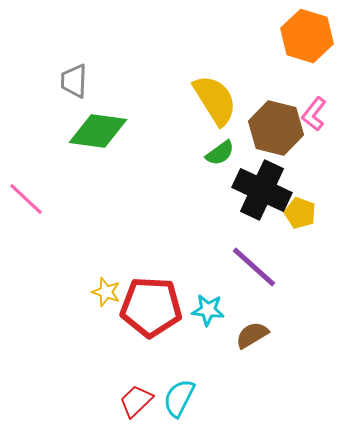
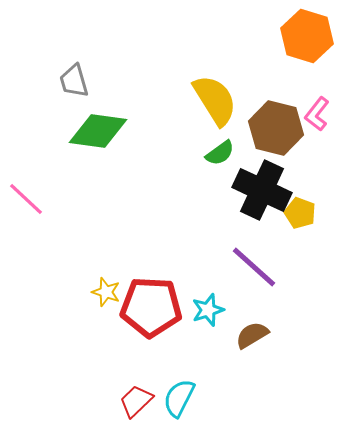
gray trapezoid: rotated 18 degrees counterclockwise
pink L-shape: moved 3 px right
cyan star: rotated 24 degrees counterclockwise
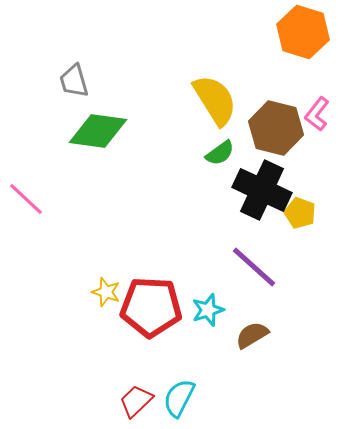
orange hexagon: moved 4 px left, 4 px up
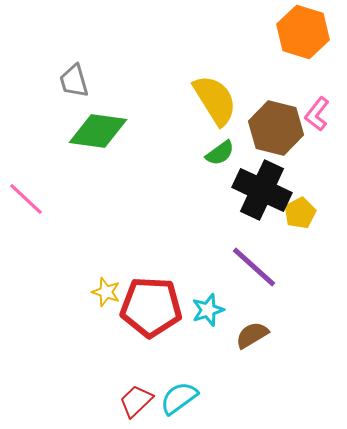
yellow pentagon: rotated 24 degrees clockwise
cyan semicircle: rotated 27 degrees clockwise
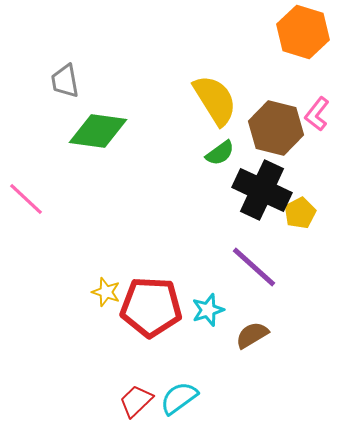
gray trapezoid: moved 9 px left; rotated 6 degrees clockwise
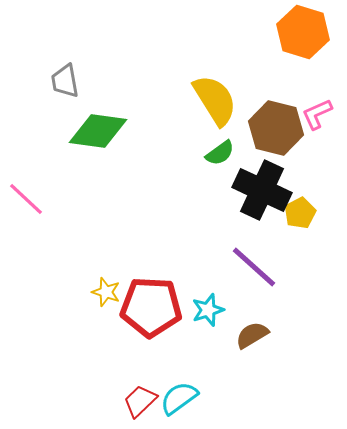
pink L-shape: rotated 28 degrees clockwise
red trapezoid: moved 4 px right
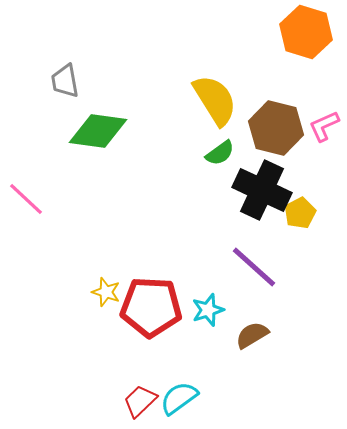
orange hexagon: moved 3 px right
pink L-shape: moved 7 px right, 12 px down
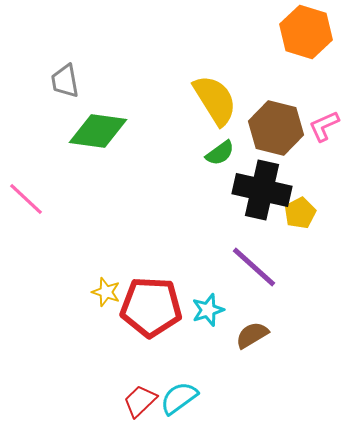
black cross: rotated 12 degrees counterclockwise
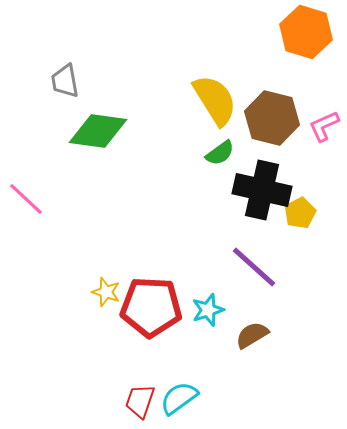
brown hexagon: moved 4 px left, 10 px up
red trapezoid: rotated 27 degrees counterclockwise
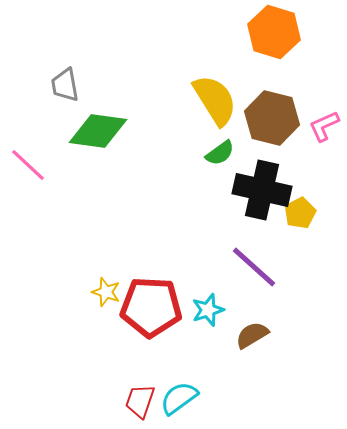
orange hexagon: moved 32 px left
gray trapezoid: moved 4 px down
pink line: moved 2 px right, 34 px up
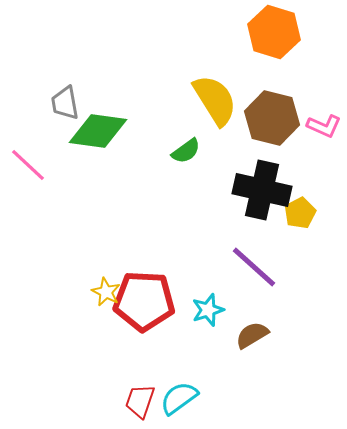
gray trapezoid: moved 18 px down
pink L-shape: rotated 132 degrees counterclockwise
green semicircle: moved 34 px left, 2 px up
yellow star: rotated 8 degrees clockwise
red pentagon: moved 7 px left, 6 px up
